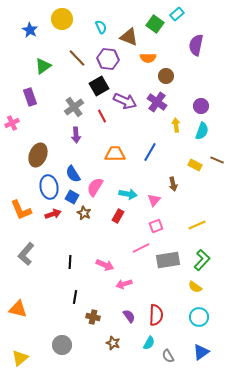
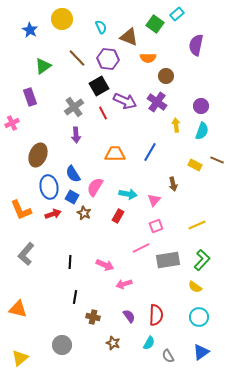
red line at (102, 116): moved 1 px right, 3 px up
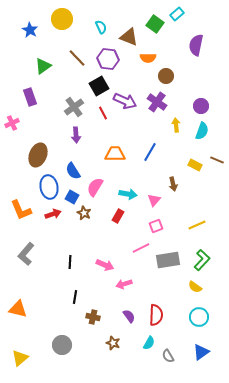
blue semicircle at (73, 174): moved 3 px up
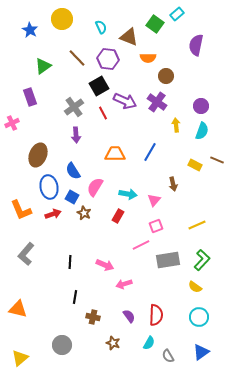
pink line at (141, 248): moved 3 px up
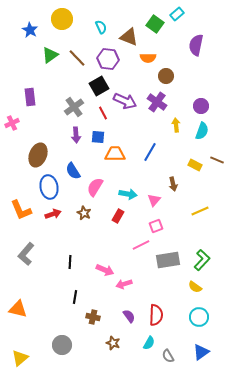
green triangle at (43, 66): moved 7 px right, 11 px up
purple rectangle at (30, 97): rotated 12 degrees clockwise
blue square at (72, 197): moved 26 px right, 60 px up; rotated 24 degrees counterclockwise
yellow line at (197, 225): moved 3 px right, 14 px up
pink arrow at (105, 265): moved 5 px down
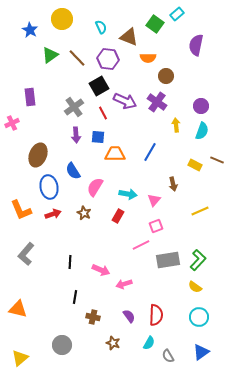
green L-shape at (202, 260): moved 4 px left
pink arrow at (105, 270): moved 4 px left
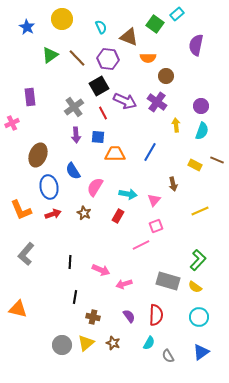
blue star at (30, 30): moved 3 px left, 3 px up
gray rectangle at (168, 260): moved 21 px down; rotated 25 degrees clockwise
yellow triangle at (20, 358): moved 66 px right, 15 px up
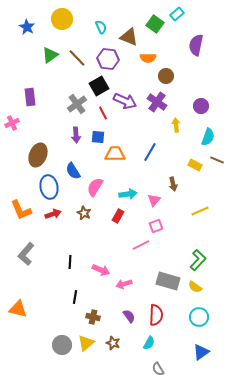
gray cross at (74, 107): moved 3 px right, 3 px up
cyan semicircle at (202, 131): moved 6 px right, 6 px down
cyan arrow at (128, 194): rotated 18 degrees counterclockwise
gray semicircle at (168, 356): moved 10 px left, 13 px down
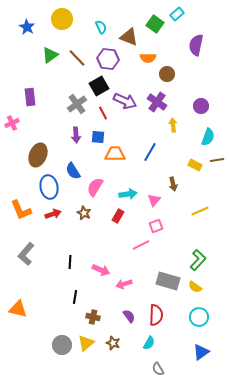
brown circle at (166, 76): moved 1 px right, 2 px up
yellow arrow at (176, 125): moved 3 px left
brown line at (217, 160): rotated 32 degrees counterclockwise
